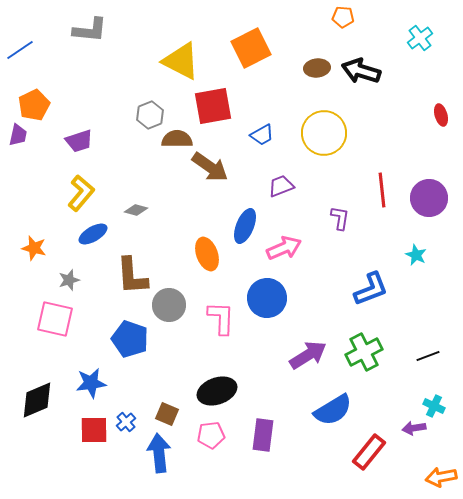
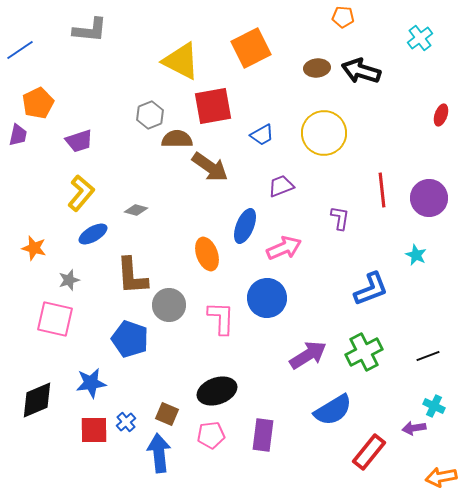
orange pentagon at (34, 105): moved 4 px right, 2 px up
red ellipse at (441, 115): rotated 35 degrees clockwise
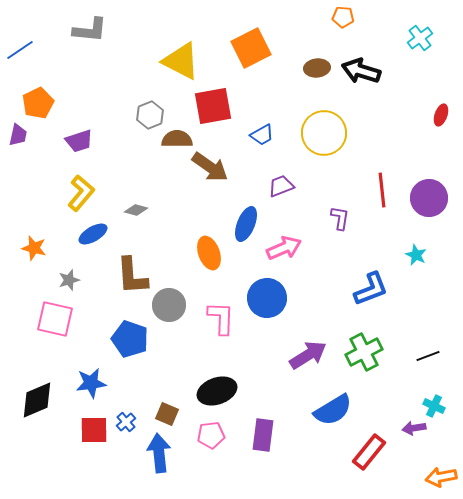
blue ellipse at (245, 226): moved 1 px right, 2 px up
orange ellipse at (207, 254): moved 2 px right, 1 px up
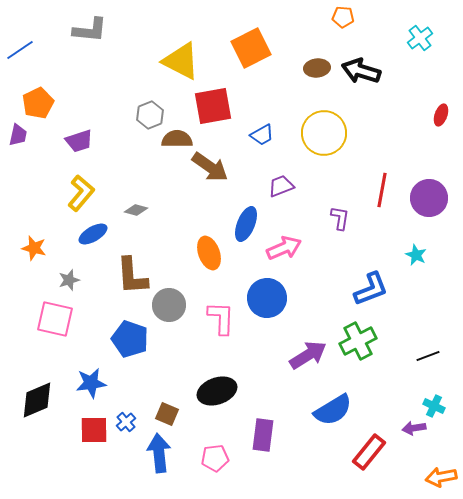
red line at (382, 190): rotated 16 degrees clockwise
green cross at (364, 352): moved 6 px left, 11 px up
pink pentagon at (211, 435): moved 4 px right, 23 px down
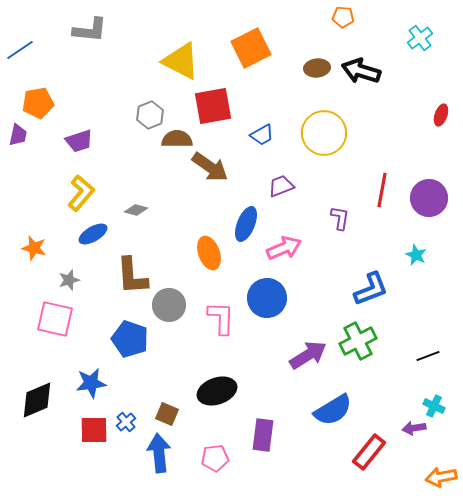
orange pentagon at (38, 103): rotated 16 degrees clockwise
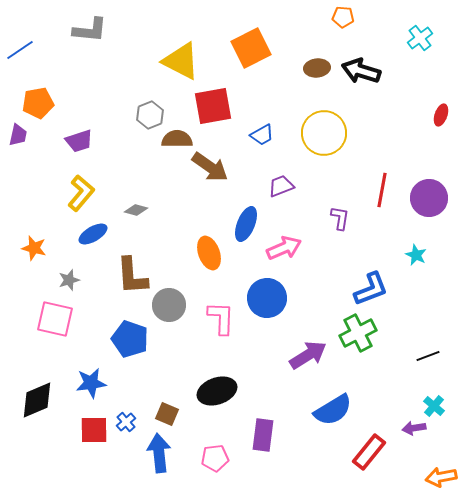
green cross at (358, 341): moved 8 px up
cyan cross at (434, 406): rotated 15 degrees clockwise
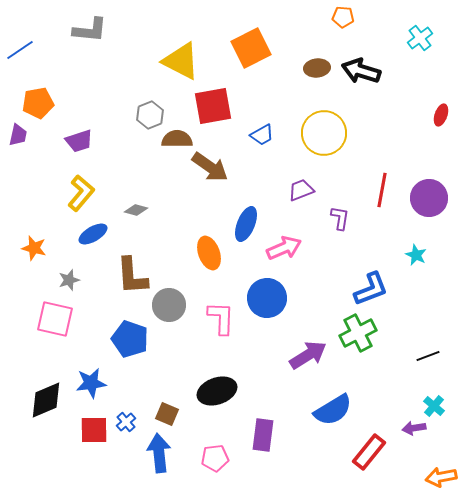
purple trapezoid at (281, 186): moved 20 px right, 4 px down
black diamond at (37, 400): moved 9 px right
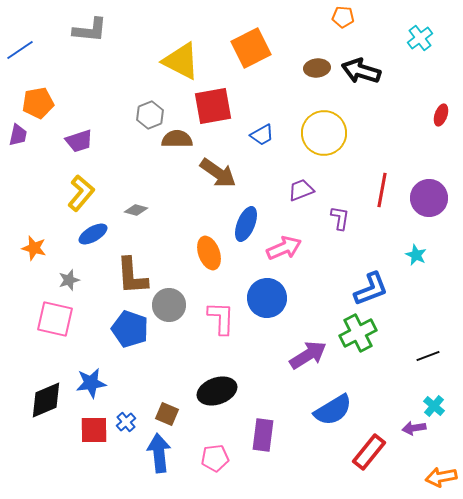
brown arrow at (210, 167): moved 8 px right, 6 px down
blue pentagon at (130, 339): moved 10 px up
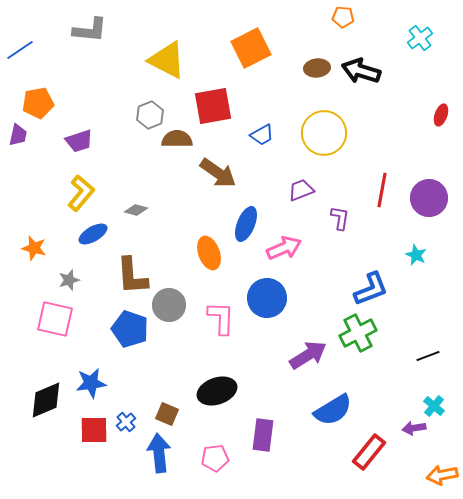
yellow triangle at (181, 61): moved 14 px left, 1 px up
orange arrow at (441, 477): moved 1 px right, 2 px up
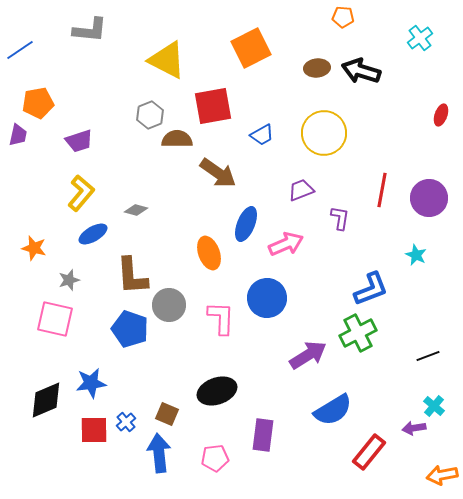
pink arrow at (284, 248): moved 2 px right, 4 px up
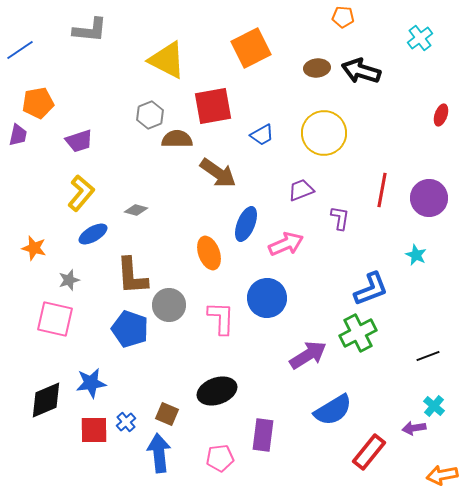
pink pentagon at (215, 458): moved 5 px right
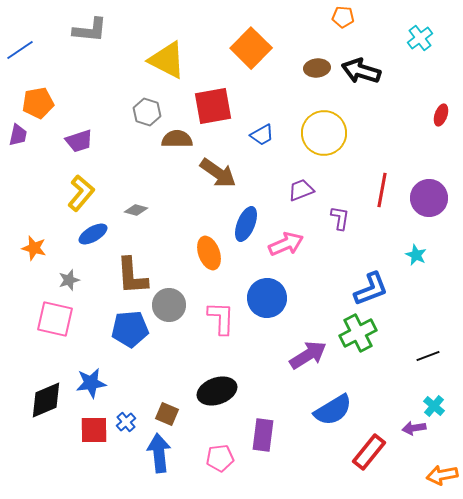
orange square at (251, 48): rotated 18 degrees counterclockwise
gray hexagon at (150, 115): moved 3 px left, 3 px up; rotated 20 degrees counterclockwise
blue pentagon at (130, 329): rotated 24 degrees counterclockwise
